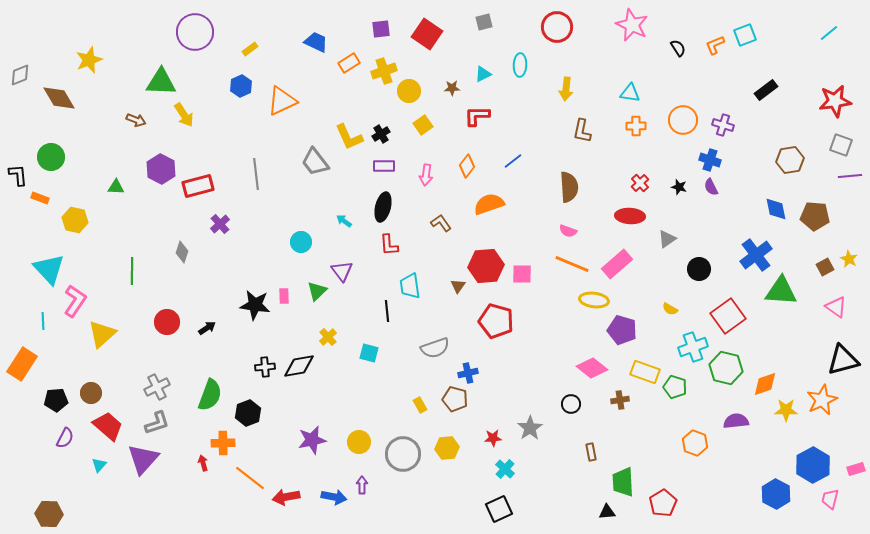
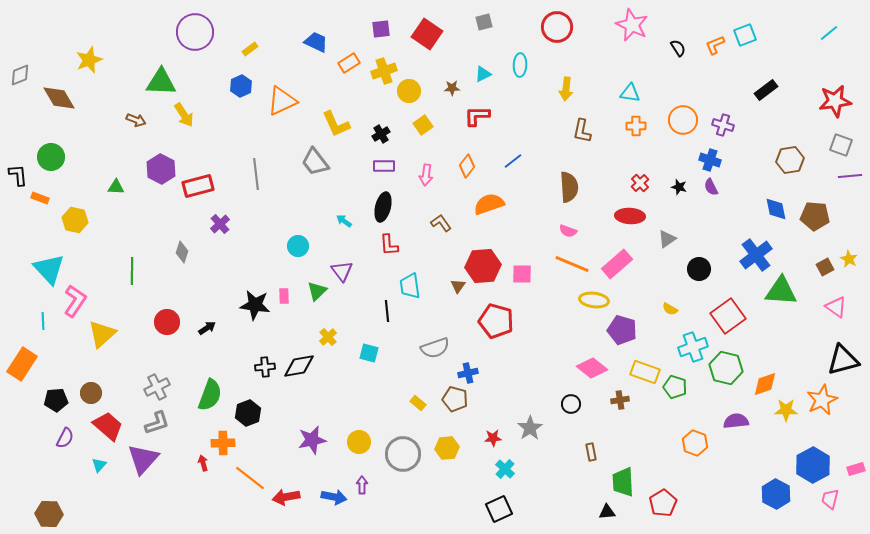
yellow L-shape at (349, 137): moved 13 px left, 13 px up
cyan circle at (301, 242): moved 3 px left, 4 px down
red hexagon at (486, 266): moved 3 px left
yellow rectangle at (420, 405): moved 2 px left, 2 px up; rotated 21 degrees counterclockwise
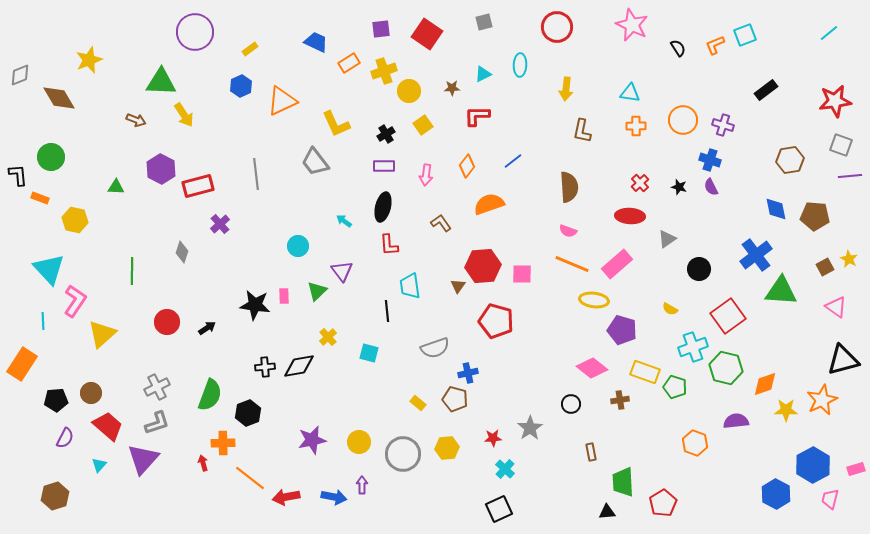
black cross at (381, 134): moved 5 px right
brown hexagon at (49, 514): moved 6 px right, 18 px up; rotated 20 degrees counterclockwise
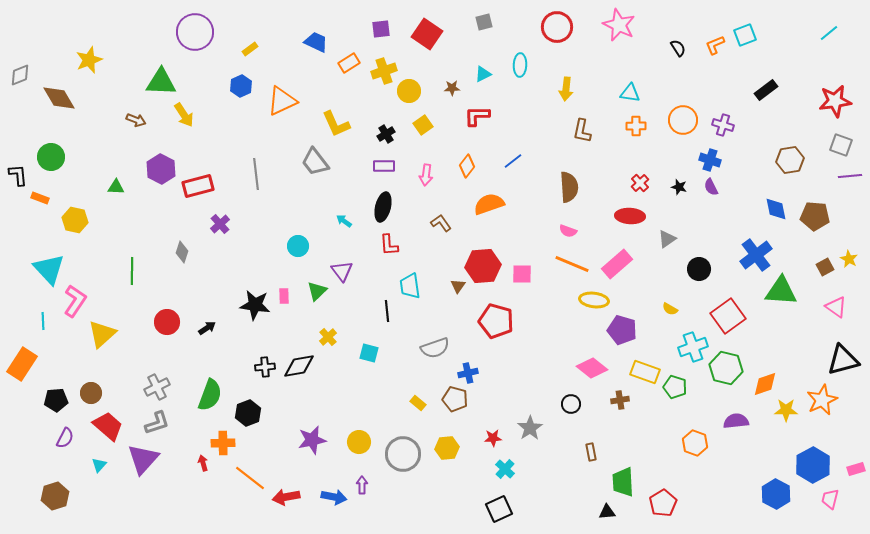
pink star at (632, 25): moved 13 px left
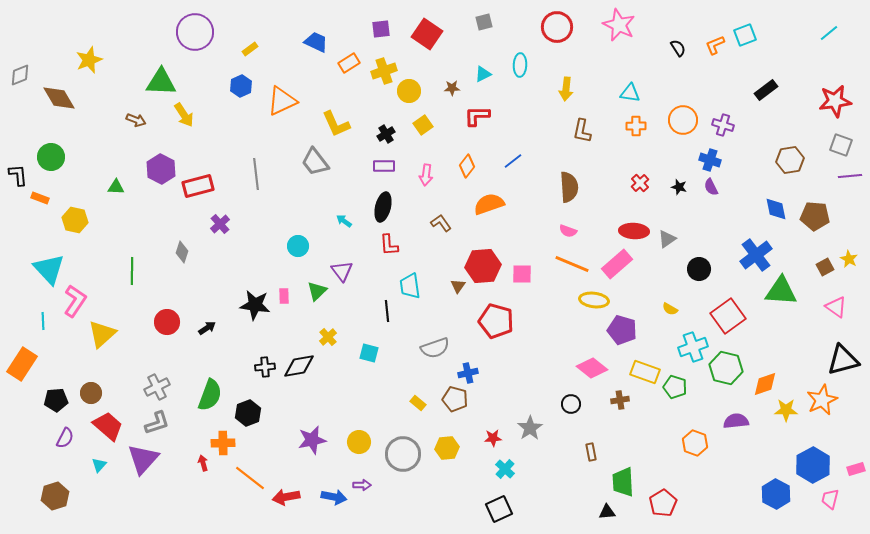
red ellipse at (630, 216): moved 4 px right, 15 px down
purple arrow at (362, 485): rotated 90 degrees clockwise
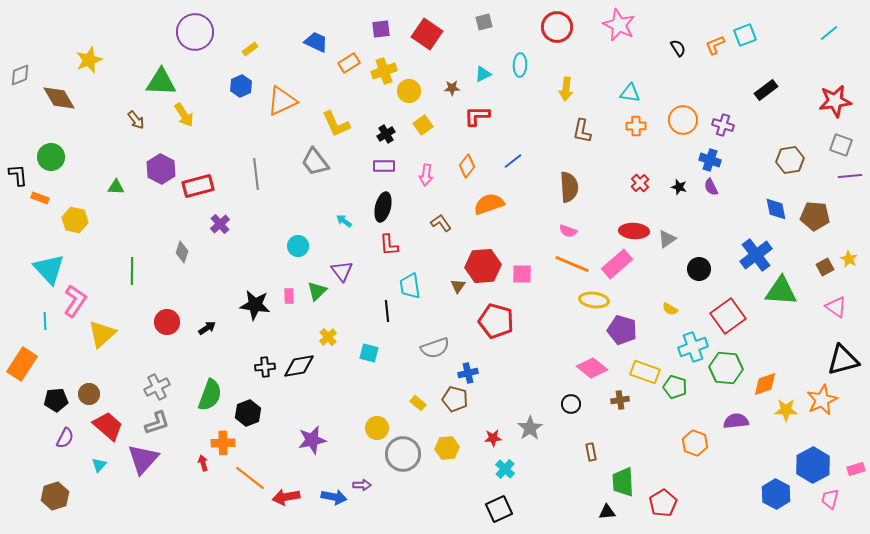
brown arrow at (136, 120): rotated 30 degrees clockwise
pink rectangle at (284, 296): moved 5 px right
cyan line at (43, 321): moved 2 px right
green hexagon at (726, 368): rotated 8 degrees counterclockwise
brown circle at (91, 393): moved 2 px left, 1 px down
yellow circle at (359, 442): moved 18 px right, 14 px up
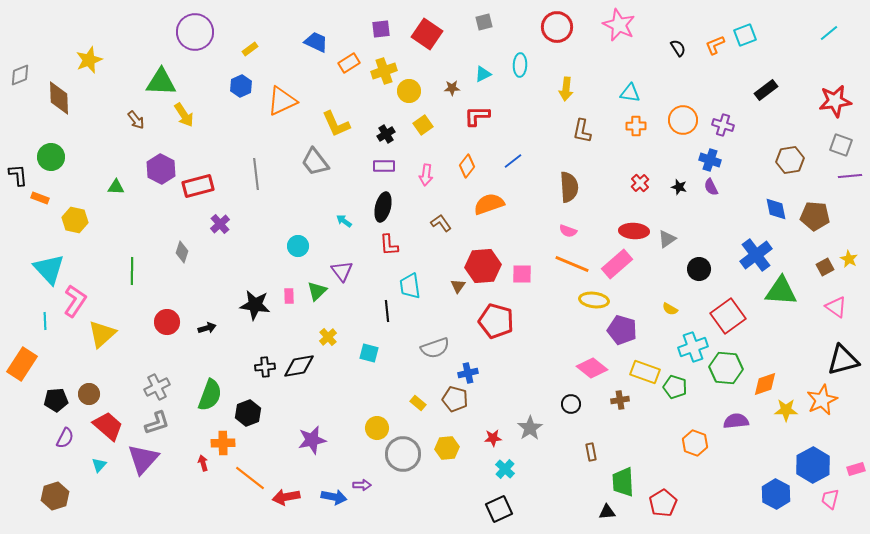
brown diamond at (59, 98): rotated 28 degrees clockwise
black arrow at (207, 328): rotated 18 degrees clockwise
